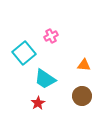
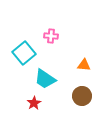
pink cross: rotated 32 degrees clockwise
red star: moved 4 px left
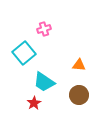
pink cross: moved 7 px left, 7 px up; rotated 24 degrees counterclockwise
orange triangle: moved 5 px left
cyan trapezoid: moved 1 px left, 3 px down
brown circle: moved 3 px left, 1 px up
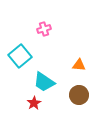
cyan square: moved 4 px left, 3 px down
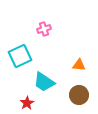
cyan square: rotated 15 degrees clockwise
red star: moved 7 px left
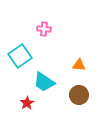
pink cross: rotated 24 degrees clockwise
cyan square: rotated 10 degrees counterclockwise
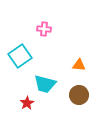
cyan trapezoid: moved 1 px right, 2 px down; rotated 20 degrees counterclockwise
